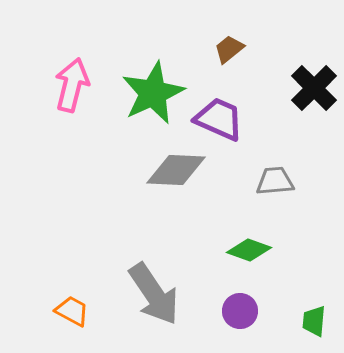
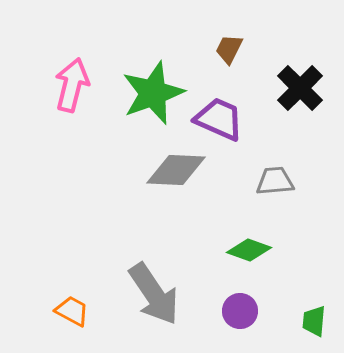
brown trapezoid: rotated 24 degrees counterclockwise
black cross: moved 14 px left
green star: rotated 4 degrees clockwise
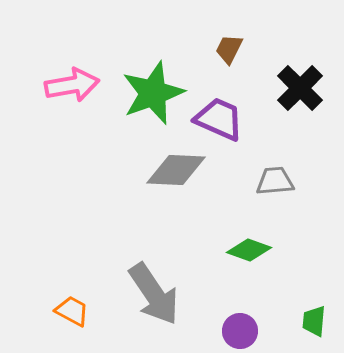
pink arrow: rotated 66 degrees clockwise
purple circle: moved 20 px down
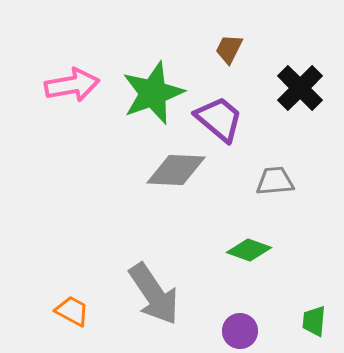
purple trapezoid: rotated 16 degrees clockwise
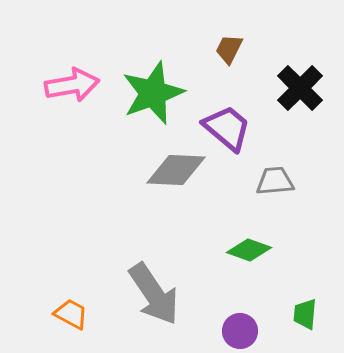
purple trapezoid: moved 8 px right, 9 px down
orange trapezoid: moved 1 px left, 3 px down
green trapezoid: moved 9 px left, 7 px up
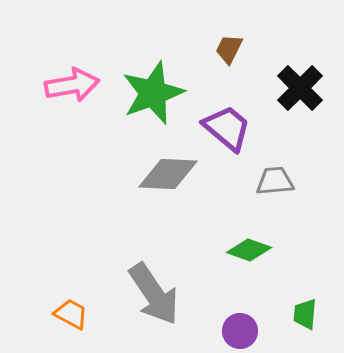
gray diamond: moved 8 px left, 4 px down
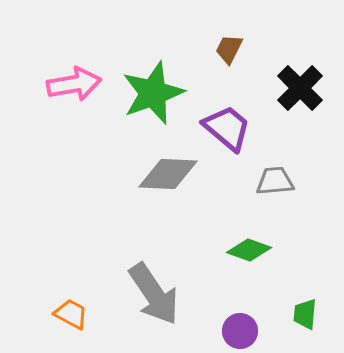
pink arrow: moved 2 px right, 1 px up
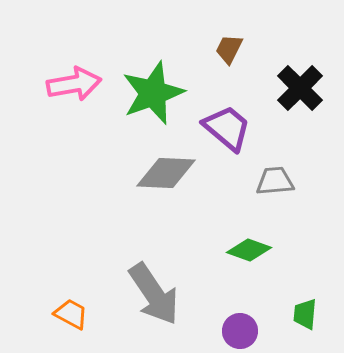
gray diamond: moved 2 px left, 1 px up
